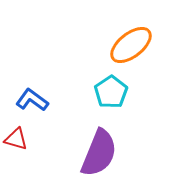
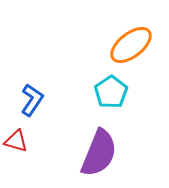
blue L-shape: rotated 88 degrees clockwise
red triangle: moved 2 px down
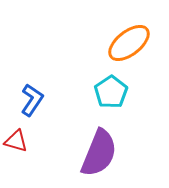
orange ellipse: moved 2 px left, 2 px up
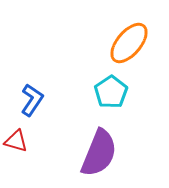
orange ellipse: rotated 12 degrees counterclockwise
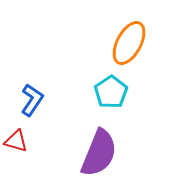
orange ellipse: rotated 12 degrees counterclockwise
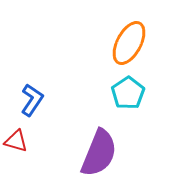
cyan pentagon: moved 17 px right, 1 px down
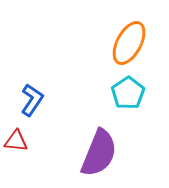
red triangle: rotated 10 degrees counterclockwise
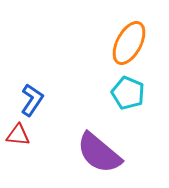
cyan pentagon: rotated 16 degrees counterclockwise
red triangle: moved 2 px right, 6 px up
purple semicircle: rotated 108 degrees clockwise
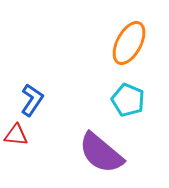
cyan pentagon: moved 7 px down
red triangle: moved 2 px left
purple semicircle: moved 2 px right
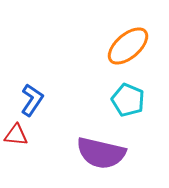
orange ellipse: moved 1 px left, 3 px down; rotated 21 degrees clockwise
purple semicircle: rotated 27 degrees counterclockwise
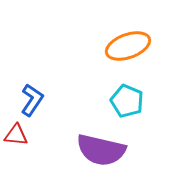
orange ellipse: rotated 21 degrees clockwise
cyan pentagon: moved 1 px left, 1 px down
purple semicircle: moved 3 px up
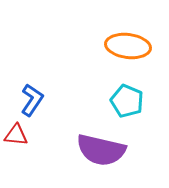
orange ellipse: rotated 27 degrees clockwise
